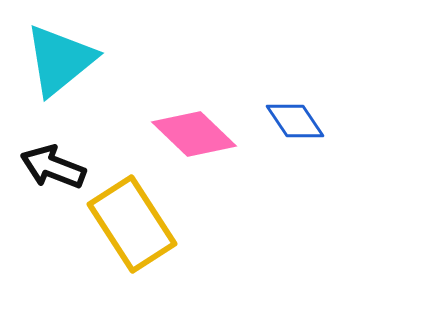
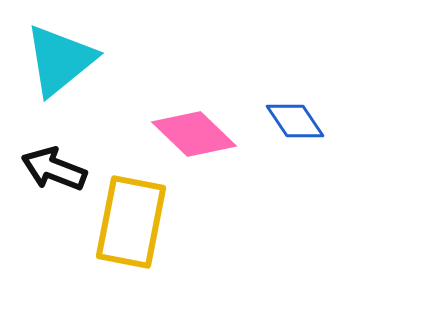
black arrow: moved 1 px right, 2 px down
yellow rectangle: moved 1 px left, 2 px up; rotated 44 degrees clockwise
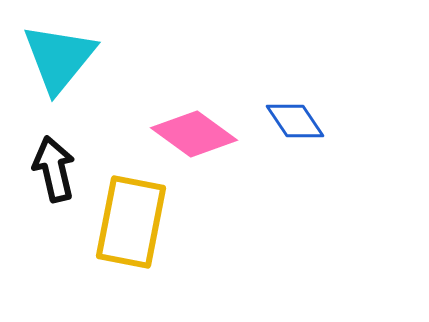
cyan triangle: moved 1 px left, 2 px up; rotated 12 degrees counterclockwise
pink diamond: rotated 8 degrees counterclockwise
black arrow: rotated 56 degrees clockwise
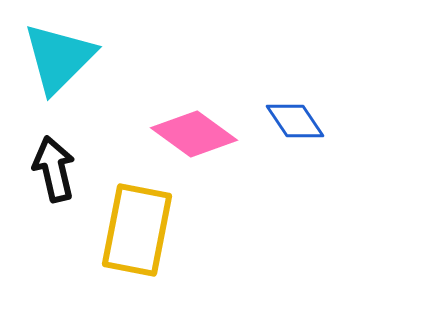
cyan triangle: rotated 6 degrees clockwise
yellow rectangle: moved 6 px right, 8 px down
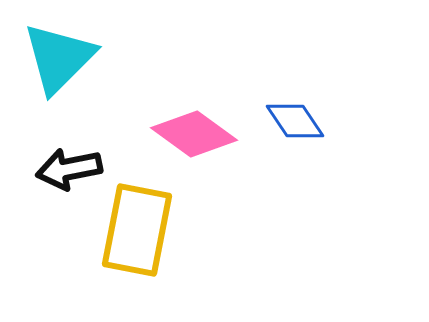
black arrow: moved 15 px right; rotated 88 degrees counterclockwise
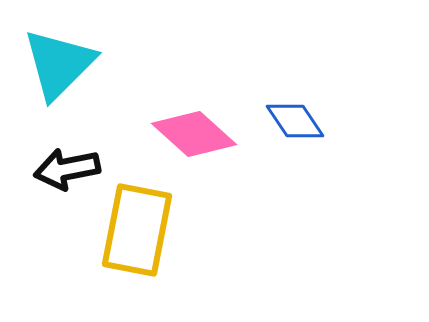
cyan triangle: moved 6 px down
pink diamond: rotated 6 degrees clockwise
black arrow: moved 2 px left
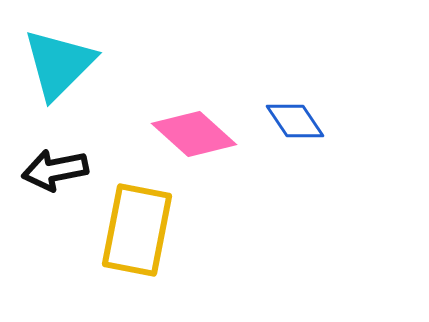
black arrow: moved 12 px left, 1 px down
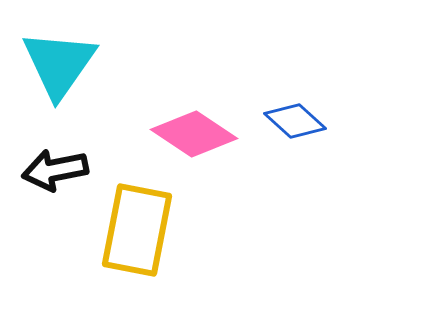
cyan triangle: rotated 10 degrees counterclockwise
blue diamond: rotated 14 degrees counterclockwise
pink diamond: rotated 8 degrees counterclockwise
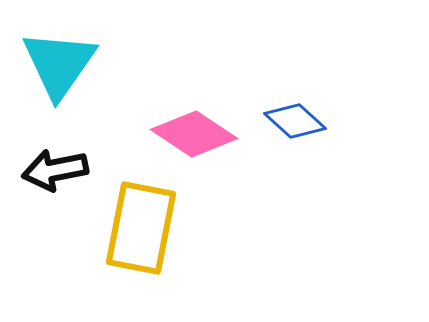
yellow rectangle: moved 4 px right, 2 px up
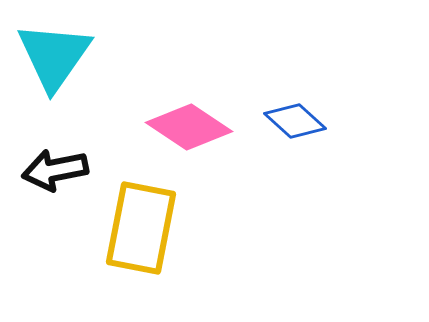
cyan triangle: moved 5 px left, 8 px up
pink diamond: moved 5 px left, 7 px up
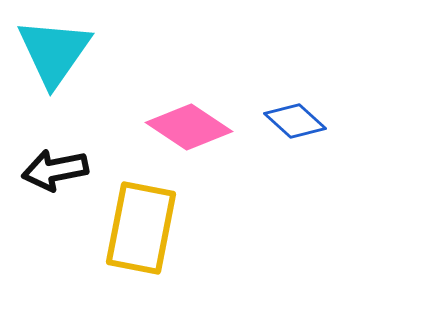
cyan triangle: moved 4 px up
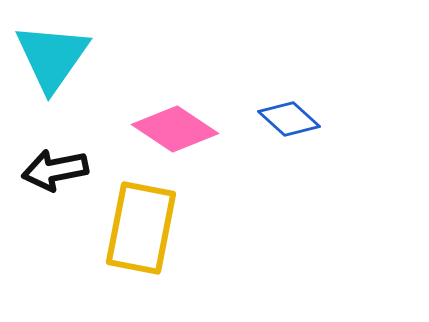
cyan triangle: moved 2 px left, 5 px down
blue diamond: moved 6 px left, 2 px up
pink diamond: moved 14 px left, 2 px down
